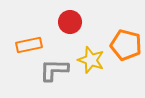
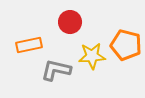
yellow star: moved 1 px right, 4 px up; rotated 24 degrees counterclockwise
gray L-shape: moved 2 px right; rotated 12 degrees clockwise
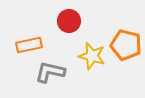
red circle: moved 1 px left, 1 px up
yellow star: rotated 20 degrees clockwise
gray L-shape: moved 6 px left, 2 px down
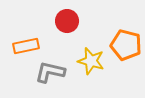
red circle: moved 2 px left
orange rectangle: moved 3 px left, 1 px down
yellow star: moved 1 px left, 5 px down
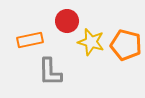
orange rectangle: moved 4 px right, 6 px up
yellow star: moved 19 px up
gray L-shape: rotated 104 degrees counterclockwise
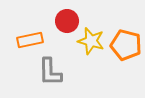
yellow star: moved 1 px up
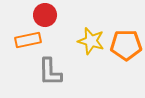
red circle: moved 22 px left, 6 px up
orange rectangle: moved 2 px left
orange pentagon: rotated 16 degrees counterclockwise
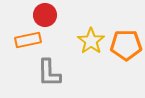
yellow star: rotated 20 degrees clockwise
gray L-shape: moved 1 px left, 1 px down
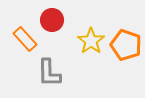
red circle: moved 7 px right, 5 px down
orange rectangle: moved 3 px left, 1 px up; rotated 60 degrees clockwise
orange pentagon: rotated 20 degrees clockwise
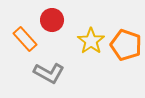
gray L-shape: rotated 60 degrees counterclockwise
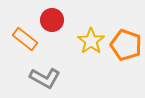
orange rectangle: rotated 10 degrees counterclockwise
gray L-shape: moved 4 px left, 5 px down
